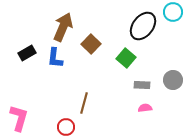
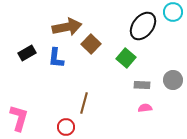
brown arrow: moved 4 px right; rotated 56 degrees clockwise
blue L-shape: moved 1 px right
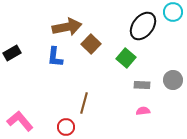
black rectangle: moved 15 px left
blue L-shape: moved 1 px left, 1 px up
pink semicircle: moved 2 px left, 3 px down
pink L-shape: moved 1 px right, 3 px down; rotated 56 degrees counterclockwise
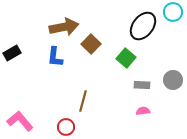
brown arrow: moved 3 px left
brown line: moved 1 px left, 2 px up
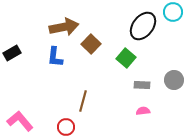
gray circle: moved 1 px right
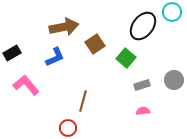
cyan circle: moved 1 px left
brown square: moved 4 px right; rotated 12 degrees clockwise
blue L-shape: rotated 120 degrees counterclockwise
gray rectangle: rotated 21 degrees counterclockwise
pink L-shape: moved 6 px right, 36 px up
red circle: moved 2 px right, 1 px down
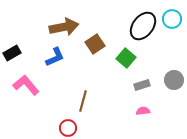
cyan circle: moved 7 px down
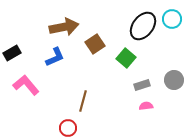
pink semicircle: moved 3 px right, 5 px up
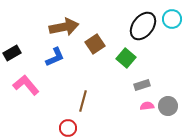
gray circle: moved 6 px left, 26 px down
pink semicircle: moved 1 px right
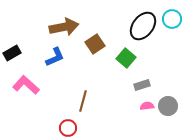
pink L-shape: rotated 8 degrees counterclockwise
